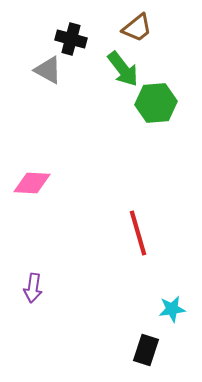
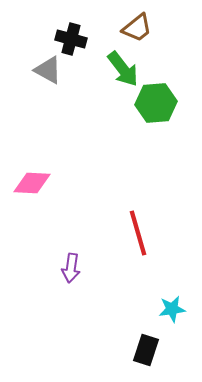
purple arrow: moved 38 px right, 20 px up
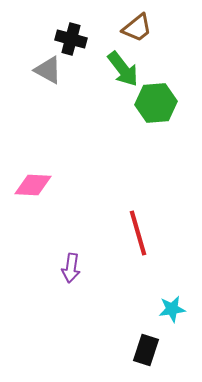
pink diamond: moved 1 px right, 2 px down
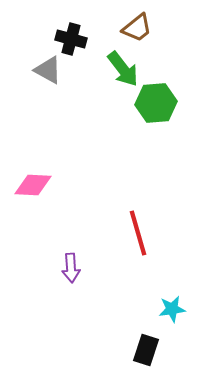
purple arrow: rotated 12 degrees counterclockwise
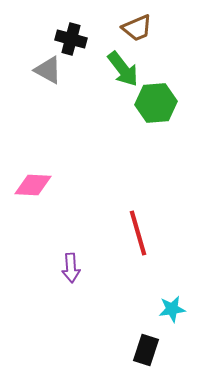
brown trapezoid: rotated 16 degrees clockwise
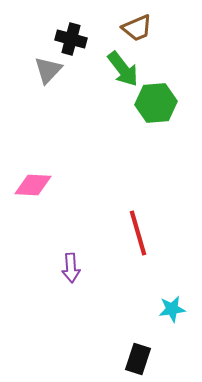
gray triangle: rotated 44 degrees clockwise
black rectangle: moved 8 px left, 9 px down
